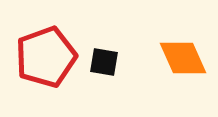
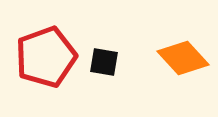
orange diamond: rotated 18 degrees counterclockwise
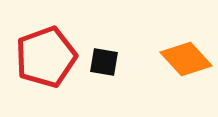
orange diamond: moved 3 px right, 1 px down
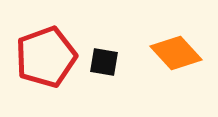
orange diamond: moved 10 px left, 6 px up
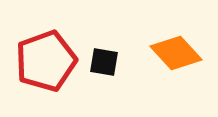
red pentagon: moved 4 px down
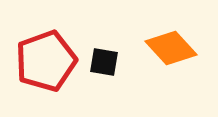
orange diamond: moved 5 px left, 5 px up
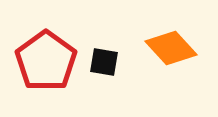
red pentagon: rotated 16 degrees counterclockwise
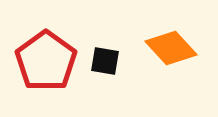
black square: moved 1 px right, 1 px up
